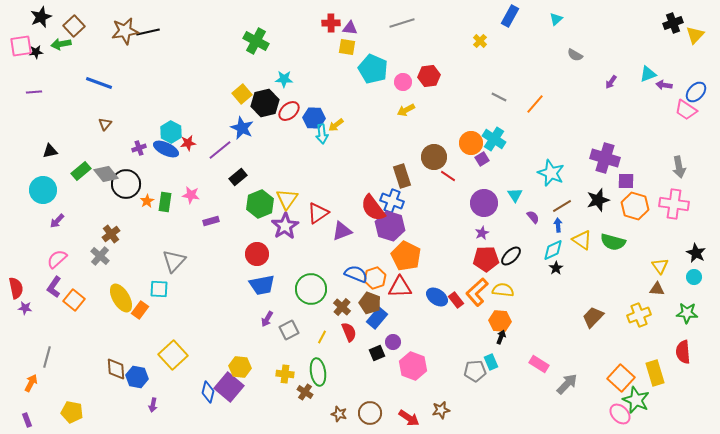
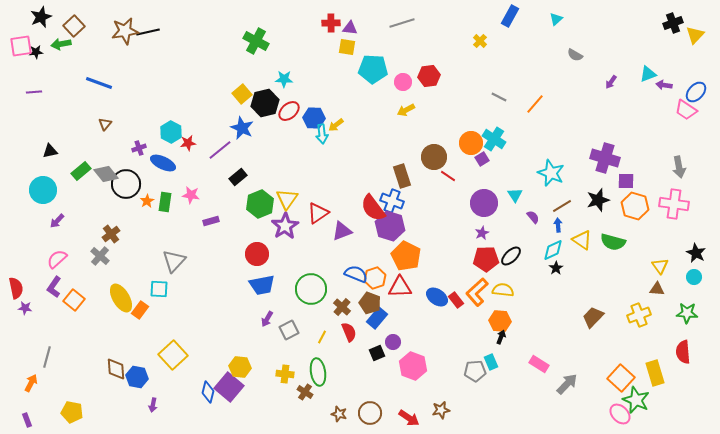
cyan pentagon at (373, 69): rotated 20 degrees counterclockwise
blue ellipse at (166, 149): moved 3 px left, 14 px down
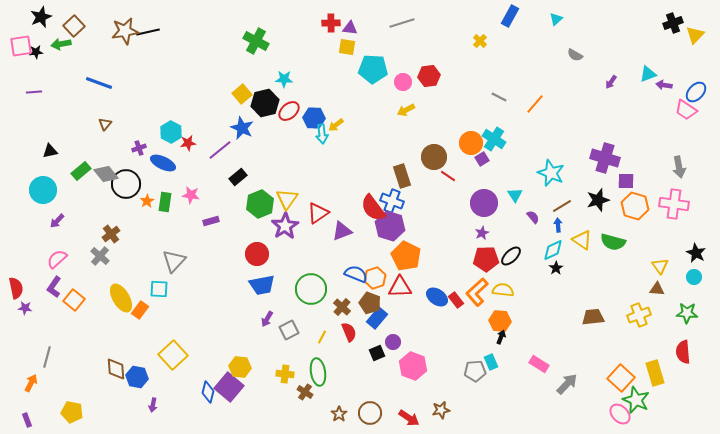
brown trapezoid at (593, 317): rotated 40 degrees clockwise
brown star at (339, 414): rotated 21 degrees clockwise
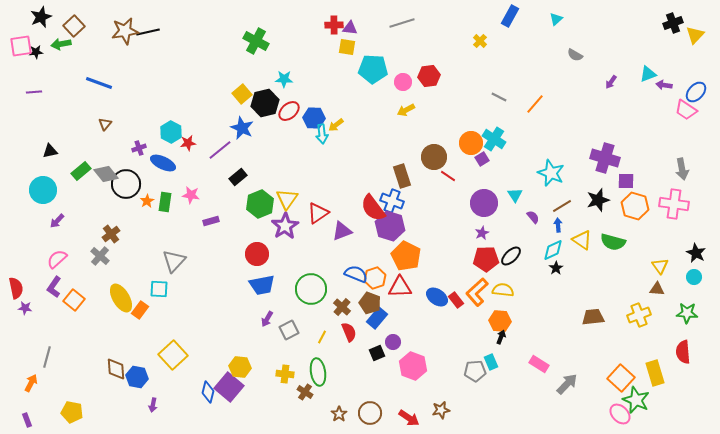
red cross at (331, 23): moved 3 px right, 2 px down
gray arrow at (679, 167): moved 3 px right, 2 px down
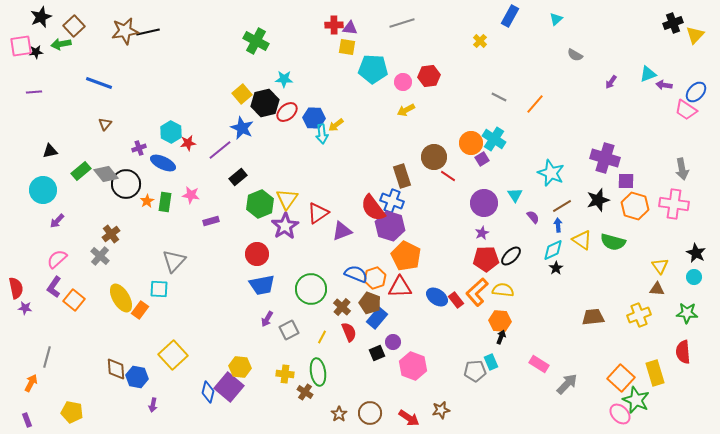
red ellipse at (289, 111): moved 2 px left, 1 px down
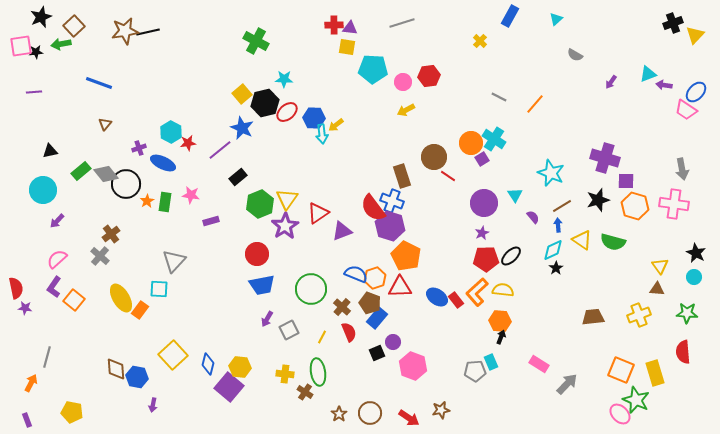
orange square at (621, 378): moved 8 px up; rotated 20 degrees counterclockwise
blue diamond at (208, 392): moved 28 px up
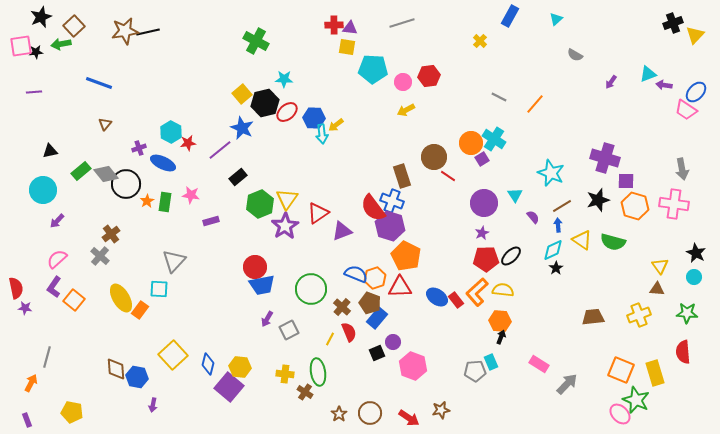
red circle at (257, 254): moved 2 px left, 13 px down
yellow line at (322, 337): moved 8 px right, 2 px down
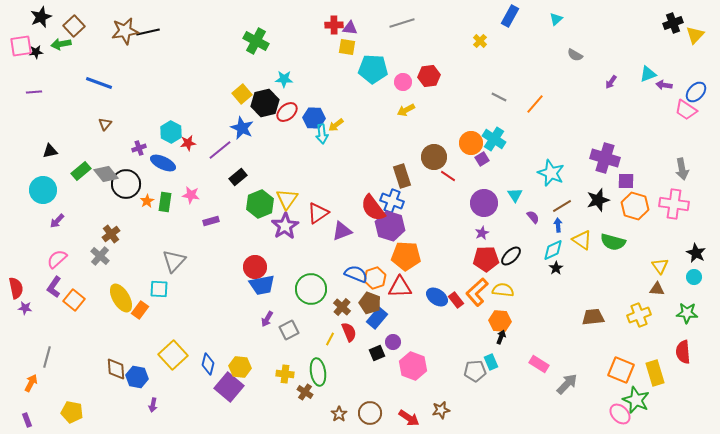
orange pentagon at (406, 256): rotated 24 degrees counterclockwise
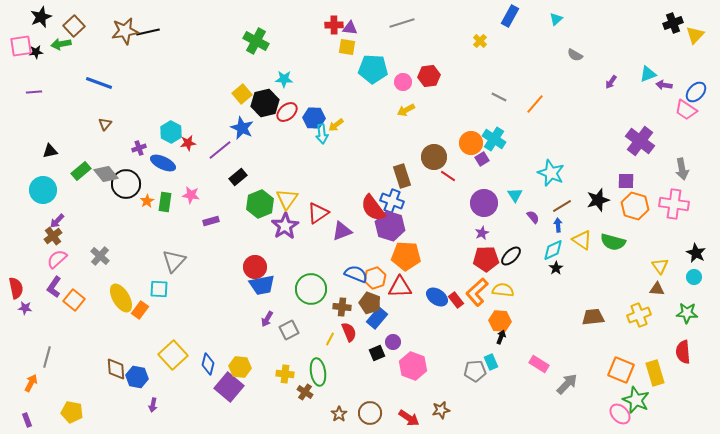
purple cross at (605, 158): moved 35 px right, 17 px up; rotated 20 degrees clockwise
brown cross at (111, 234): moved 58 px left, 2 px down
brown cross at (342, 307): rotated 36 degrees counterclockwise
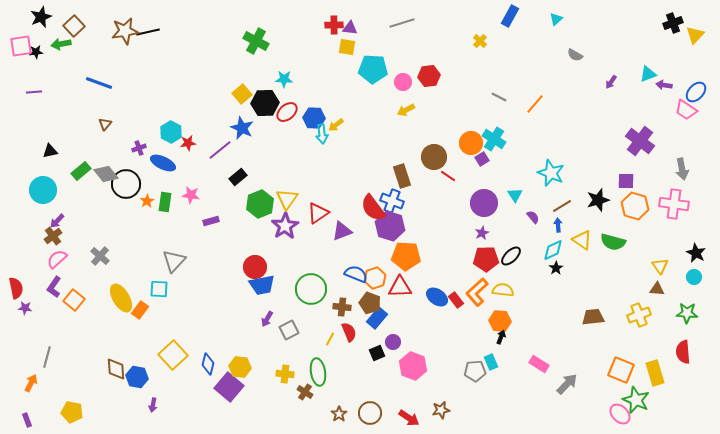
black hexagon at (265, 103): rotated 12 degrees clockwise
